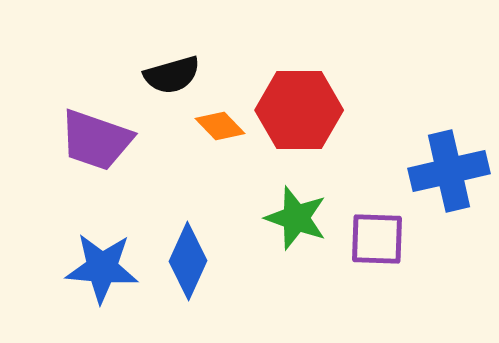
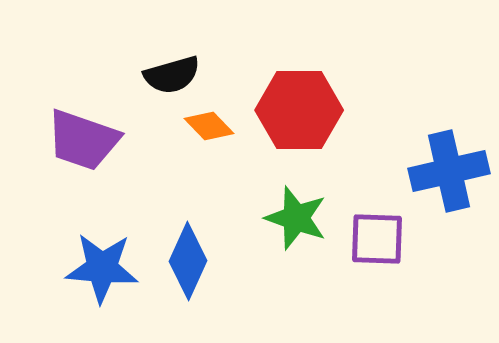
orange diamond: moved 11 px left
purple trapezoid: moved 13 px left
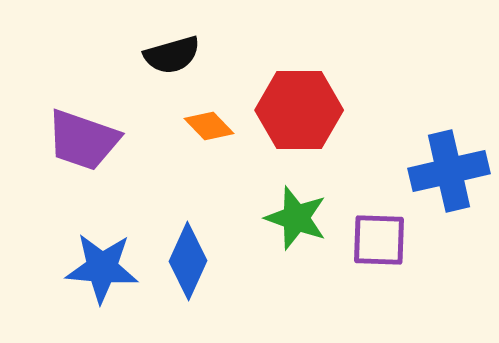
black semicircle: moved 20 px up
purple square: moved 2 px right, 1 px down
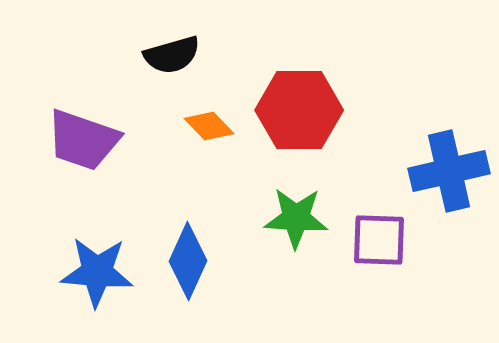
green star: rotated 16 degrees counterclockwise
blue star: moved 5 px left, 4 px down
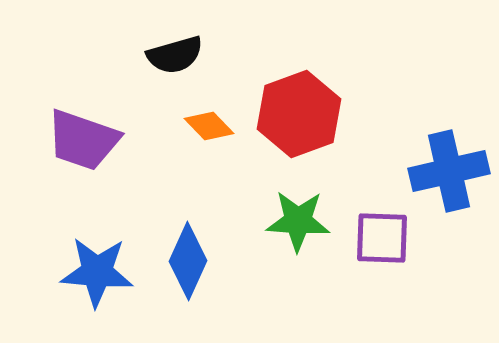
black semicircle: moved 3 px right
red hexagon: moved 4 px down; rotated 20 degrees counterclockwise
green star: moved 2 px right, 3 px down
purple square: moved 3 px right, 2 px up
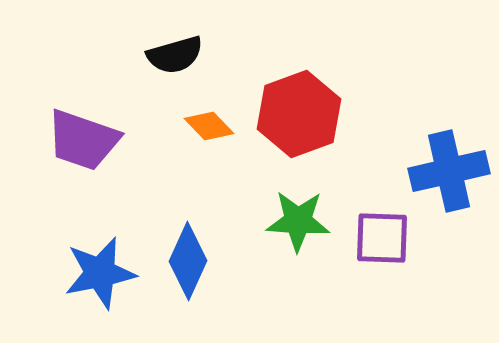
blue star: moved 3 px right, 1 px down; rotated 16 degrees counterclockwise
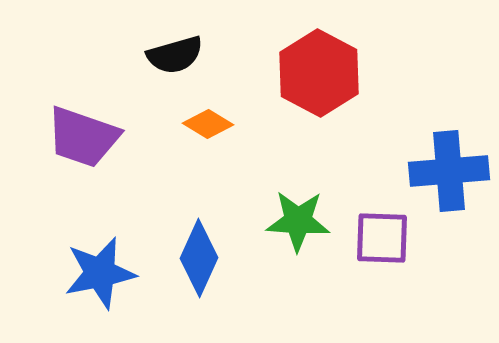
red hexagon: moved 20 px right, 41 px up; rotated 12 degrees counterclockwise
orange diamond: moved 1 px left, 2 px up; rotated 15 degrees counterclockwise
purple trapezoid: moved 3 px up
blue cross: rotated 8 degrees clockwise
blue diamond: moved 11 px right, 3 px up
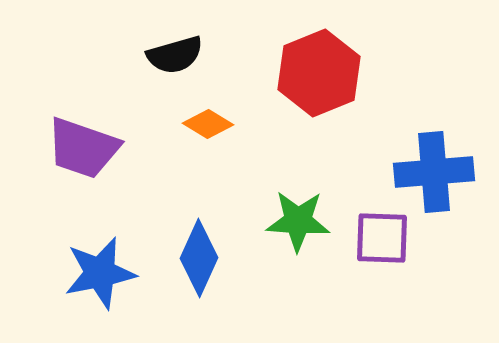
red hexagon: rotated 10 degrees clockwise
purple trapezoid: moved 11 px down
blue cross: moved 15 px left, 1 px down
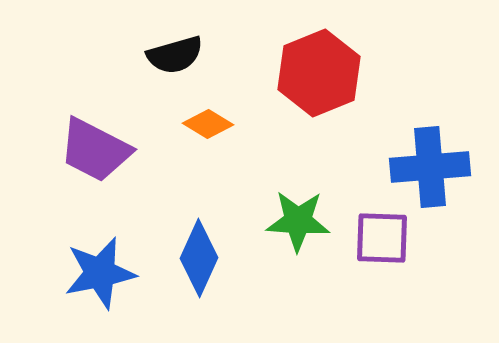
purple trapezoid: moved 12 px right, 2 px down; rotated 8 degrees clockwise
blue cross: moved 4 px left, 5 px up
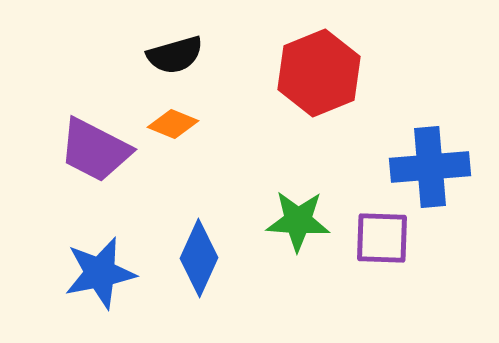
orange diamond: moved 35 px left; rotated 9 degrees counterclockwise
